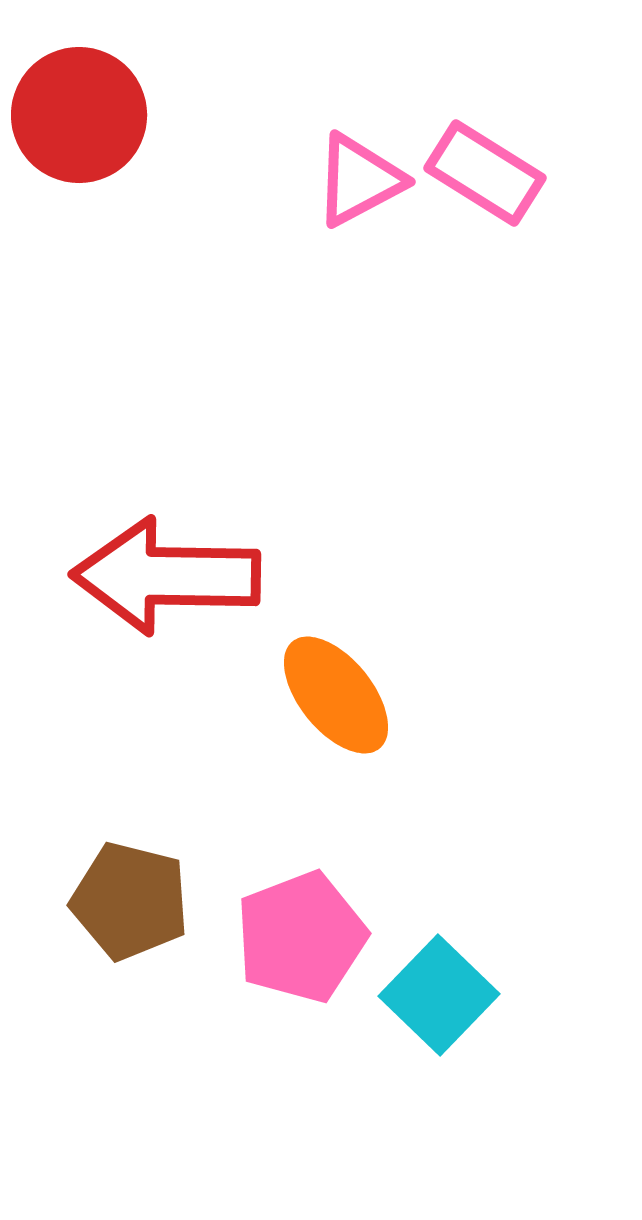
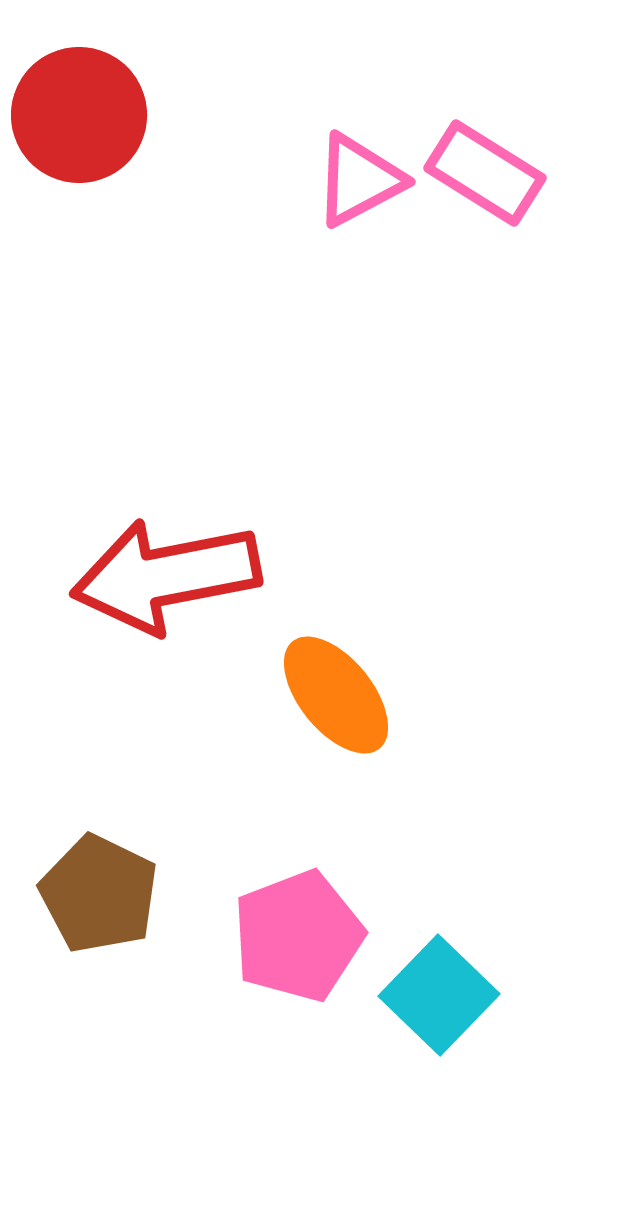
red arrow: rotated 12 degrees counterclockwise
brown pentagon: moved 31 px left, 7 px up; rotated 12 degrees clockwise
pink pentagon: moved 3 px left, 1 px up
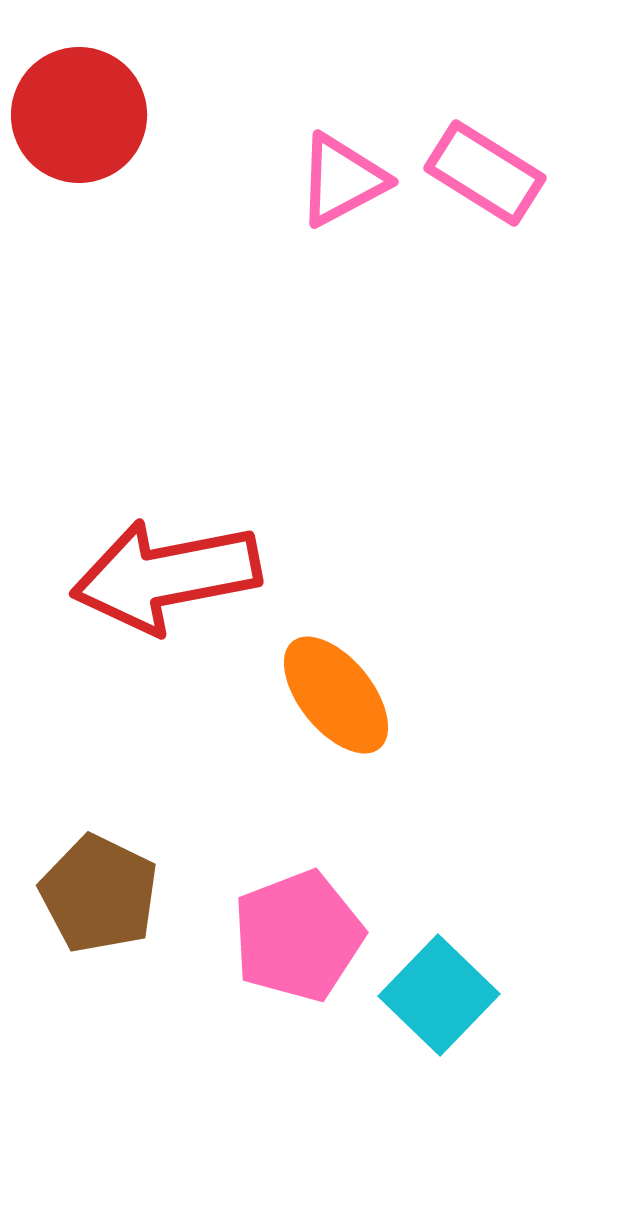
pink triangle: moved 17 px left
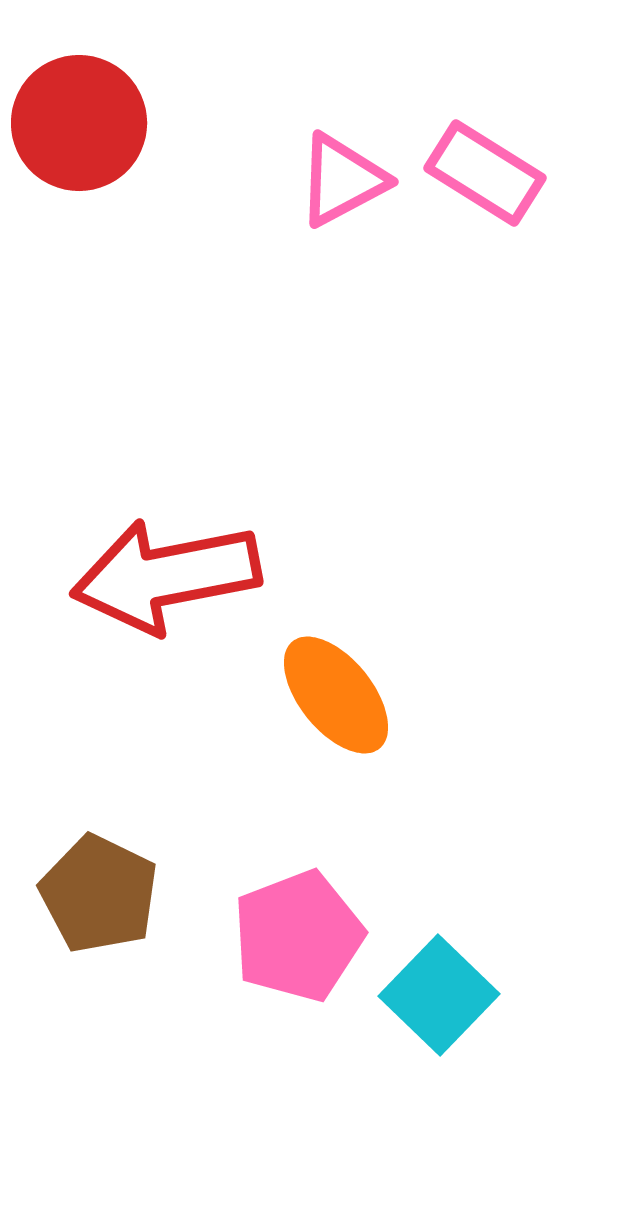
red circle: moved 8 px down
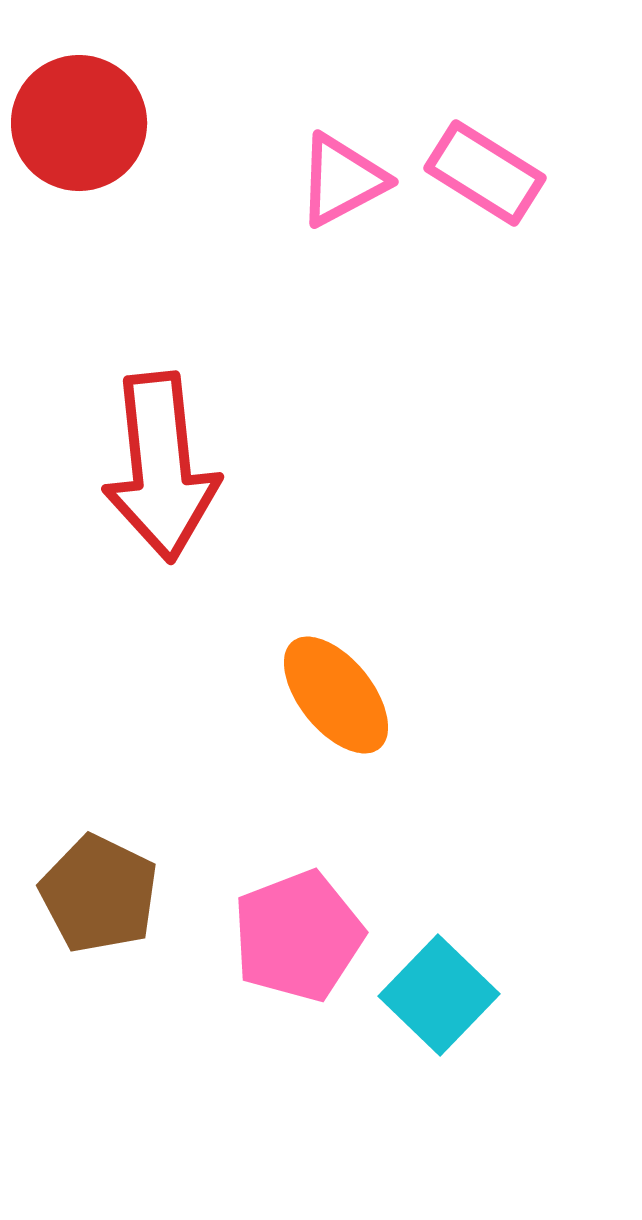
red arrow: moved 5 px left, 109 px up; rotated 85 degrees counterclockwise
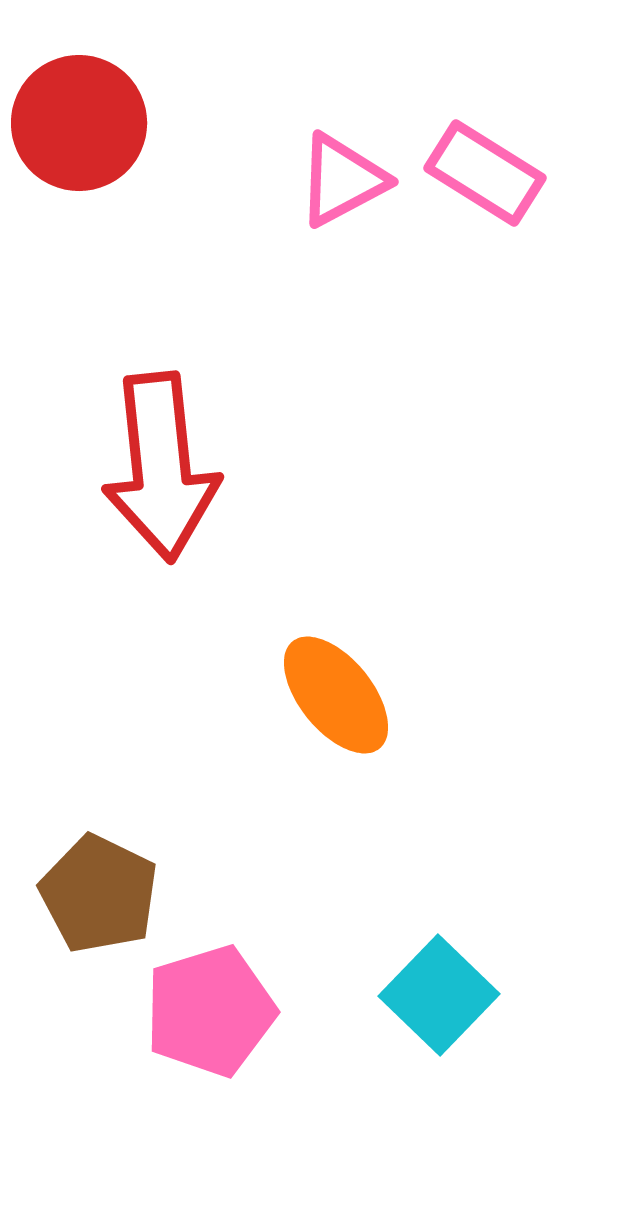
pink pentagon: moved 88 px left, 75 px down; rotated 4 degrees clockwise
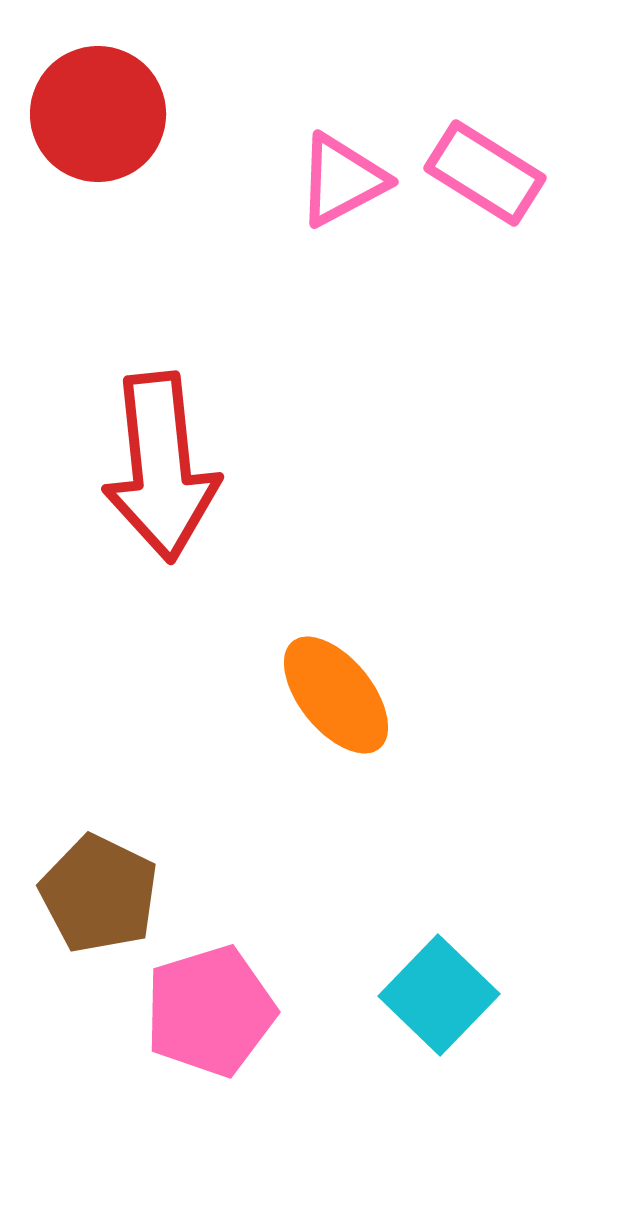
red circle: moved 19 px right, 9 px up
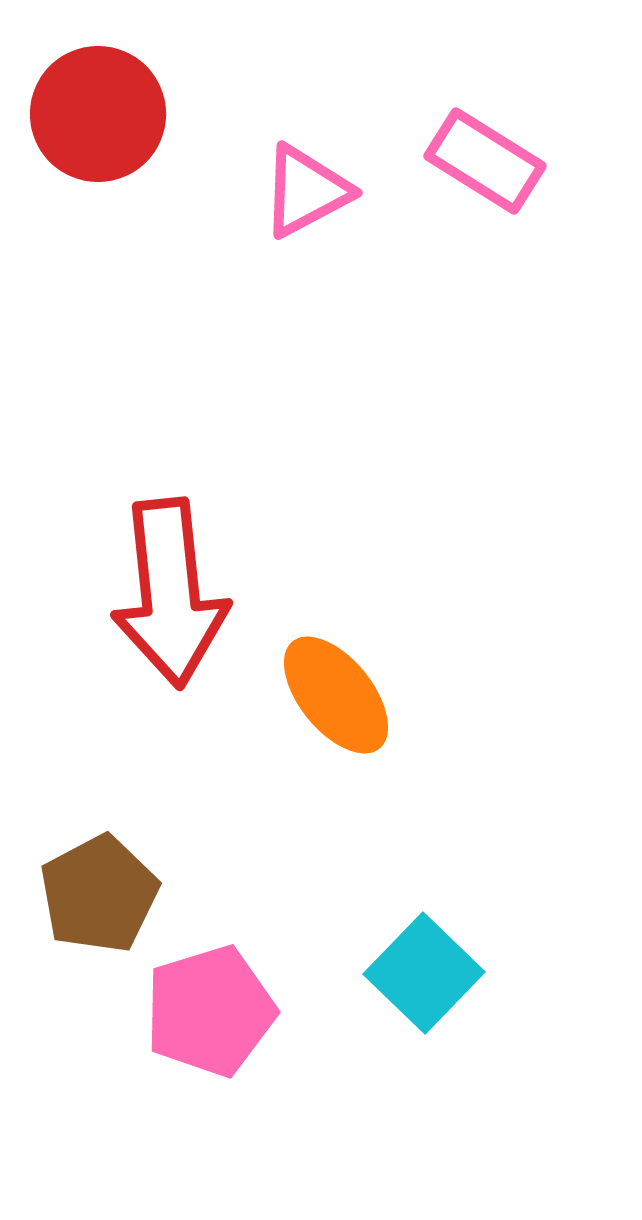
pink rectangle: moved 12 px up
pink triangle: moved 36 px left, 11 px down
red arrow: moved 9 px right, 126 px down
brown pentagon: rotated 18 degrees clockwise
cyan square: moved 15 px left, 22 px up
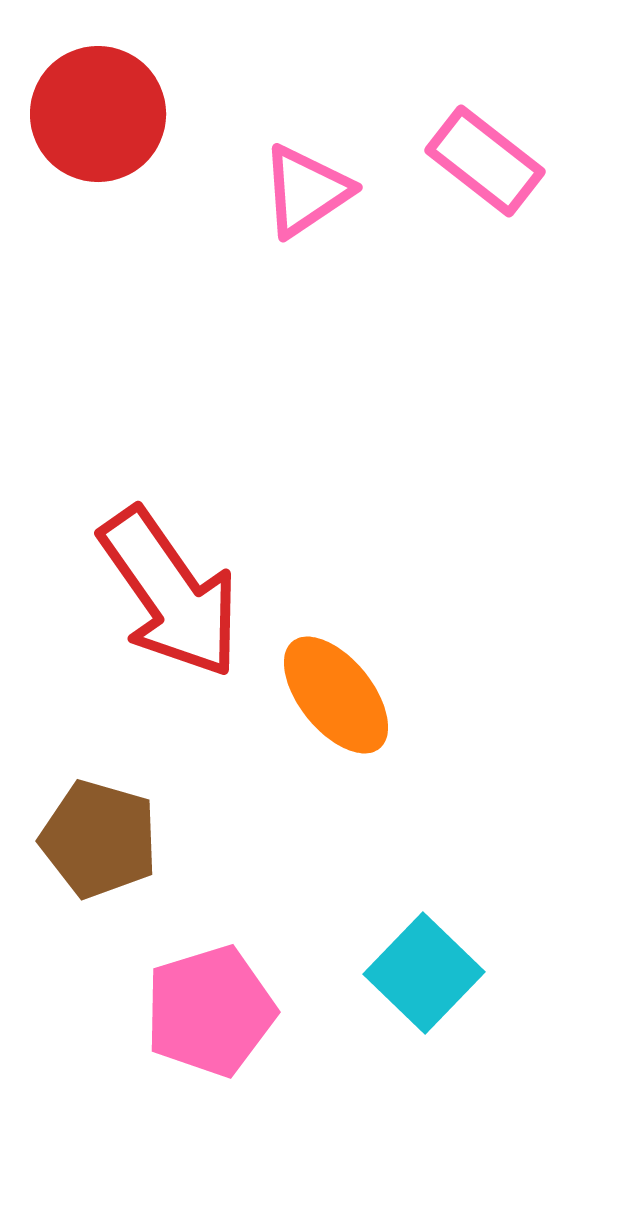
pink rectangle: rotated 6 degrees clockwise
pink triangle: rotated 6 degrees counterclockwise
red arrow: rotated 29 degrees counterclockwise
brown pentagon: moved 55 px up; rotated 28 degrees counterclockwise
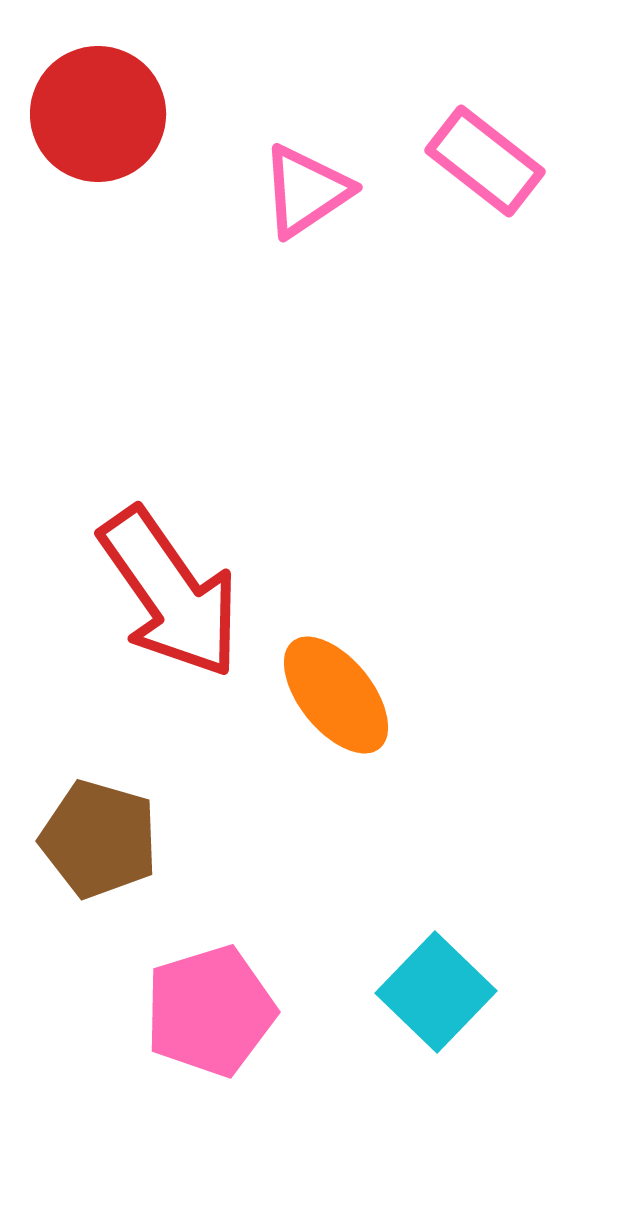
cyan square: moved 12 px right, 19 px down
